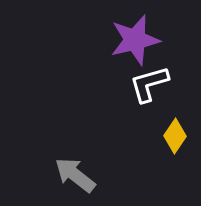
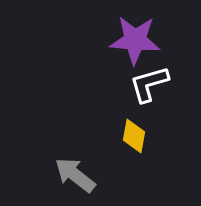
purple star: rotated 18 degrees clockwise
yellow diamond: moved 41 px left; rotated 24 degrees counterclockwise
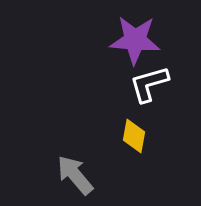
gray arrow: rotated 12 degrees clockwise
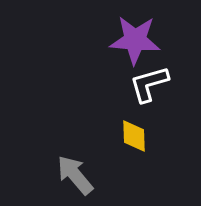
yellow diamond: rotated 12 degrees counterclockwise
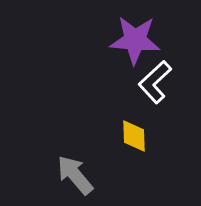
white L-shape: moved 6 px right, 2 px up; rotated 27 degrees counterclockwise
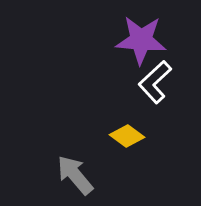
purple star: moved 6 px right
yellow diamond: moved 7 px left; rotated 52 degrees counterclockwise
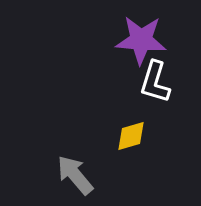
white L-shape: rotated 30 degrees counterclockwise
yellow diamond: moved 4 px right; rotated 52 degrees counterclockwise
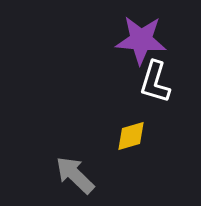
gray arrow: rotated 6 degrees counterclockwise
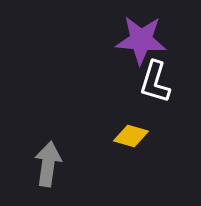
yellow diamond: rotated 32 degrees clockwise
gray arrow: moved 27 px left, 11 px up; rotated 54 degrees clockwise
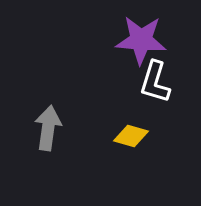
gray arrow: moved 36 px up
